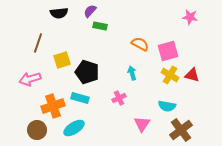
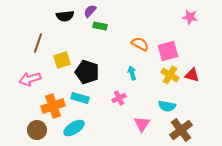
black semicircle: moved 6 px right, 3 px down
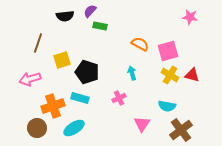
brown circle: moved 2 px up
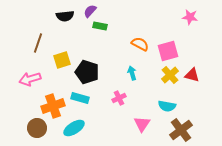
yellow cross: rotated 18 degrees clockwise
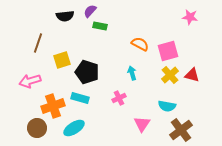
pink arrow: moved 2 px down
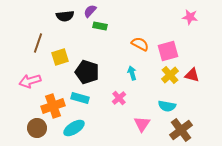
yellow square: moved 2 px left, 3 px up
pink cross: rotated 16 degrees counterclockwise
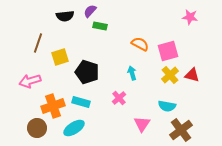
cyan rectangle: moved 1 px right, 4 px down
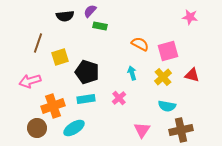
yellow cross: moved 7 px left, 2 px down
cyan rectangle: moved 5 px right, 3 px up; rotated 24 degrees counterclockwise
pink triangle: moved 6 px down
brown cross: rotated 25 degrees clockwise
